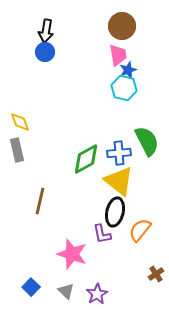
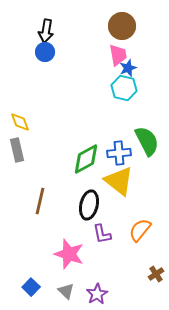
blue star: moved 2 px up
black ellipse: moved 26 px left, 7 px up
pink star: moved 3 px left
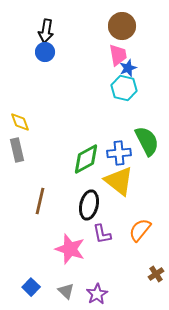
pink star: moved 1 px right, 5 px up
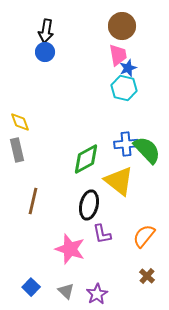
green semicircle: moved 9 px down; rotated 16 degrees counterclockwise
blue cross: moved 7 px right, 9 px up
brown line: moved 7 px left
orange semicircle: moved 4 px right, 6 px down
brown cross: moved 9 px left, 2 px down; rotated 14 degrees counterclockwise
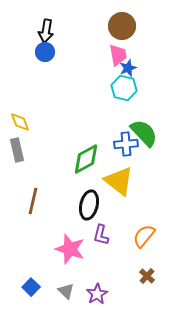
green semicircle: moved 3 px left, 17 px up
purple L-shape: moved 1 px left, 1 px down; rotated 25 degrees clockwise
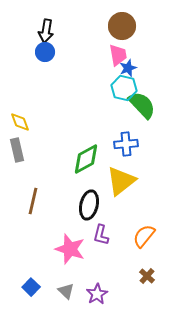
green semicircle: moved 2 px left, 28 px up
yellow triangle: moved 2 px right; rotated 44 degrees clockwise
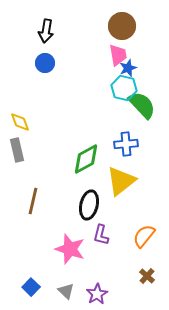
blue circle: moved 11 px down
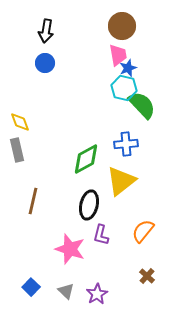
orange semicircle: moved 1 px left, 5 px up
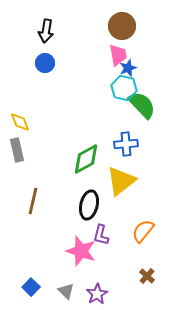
pink star: moved 11 px right, 2 px down
